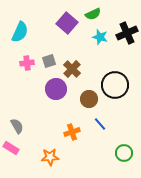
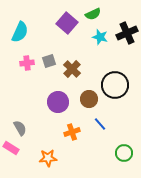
purple circle: moved 2 px right, 13 px down
gray semicircle: moved 3 px right, 2 px down
orange star: moved 2 px left, 1 px down
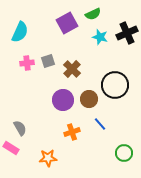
purple square: rotated 20 degrees clockwise
gray square: moved 1 px left
purple circle: moved 5 px right, 2 px up
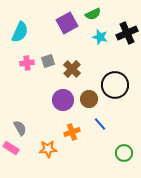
orange star: moved 9 px up
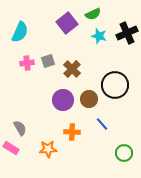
purple square: rotated 10 degrees counterclockwise
cyan star: moved 1 px left, 1 px up
blue line: moved 2 px right
orange cross: rotated 21 degrees clockwise
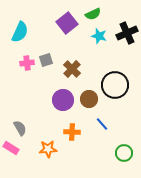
gray square: moved 2 px left, 1 px up
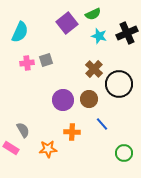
brown cross: moved 22 px right
black circle: moved 4 px right, 1 px up
gray semicircle: moved 3 px right, 2 px down
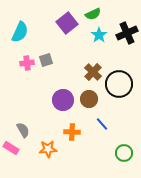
cyan star: moved 1 px up; rotated 21 degrees clockwise
brown cross: moved 1 px left, 3 px down
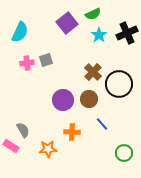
pink rectangle: moved 2 px up
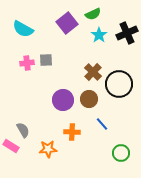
cyan semicircle: moved 3 px right, 3 px up; rotated 95 degrees clockwise
gray square: rotated 16 degrees clockwise
green circle: moved 3 px left
